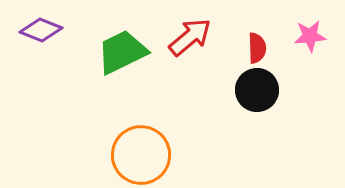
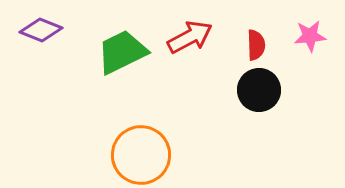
red arrow: rotated 12 degrees clockwise
red semicircle: moved 1 px left, 3 px up
black circle: moved 2 px right
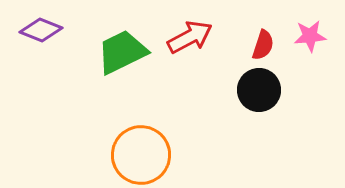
red semicircle: moved 7 px right; rotated 20 degrees clockwise
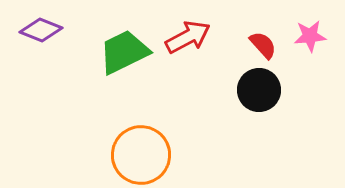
red arrow: moved 2 px left
red semicircle: rotated 60 degrees counterclockwise
green trapezoid: moved 2 px right
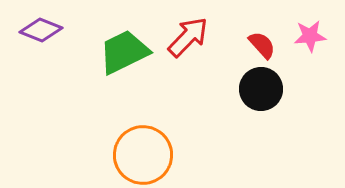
red arrow: rotated 18 degrees counterclockwise
red semicircle: moved 1 px left
black circle: moved 2 px right, 1 px up
orange circle: moved 2 px right
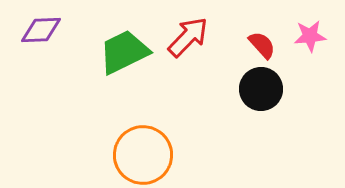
purple diamond: rotated 24 degrees counterclockwise
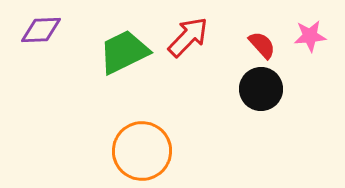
orange circle: moved 1 px left, 4 px up
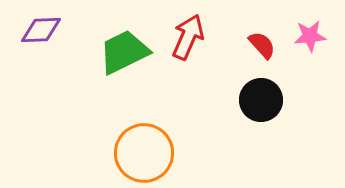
red arrow: rotated 21 degrees counterclockwise
black circle: moved 11 px down
orange circle: moved 2 px right, 2 px down
